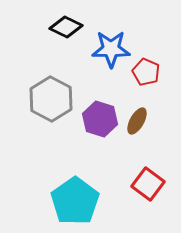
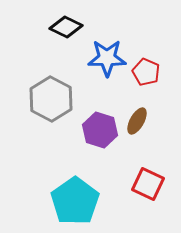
blue star: moved 4 px left, 9 px down
purple hexagon: moved 11 px down
red square: rotated 12 degrees counterclockwise
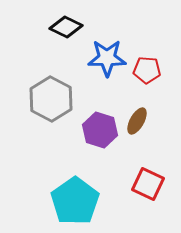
red pentagon: moved 1 px right, 2 px up; rotated 20 degrees counterclockwise
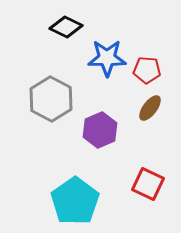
brown ellipse: moved 13 px right, 13 px up; rotated 8 degrees clockwise
purple hexagon: rotated 20 degrees clockwise
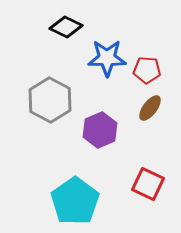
gray hexagon: moved 1 px left, 1 px down
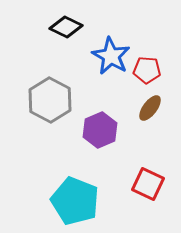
blue star: moved 4 px right, 2 px up; rotated 30 degrees clockwise
cyan pentagon: rotated 15 degrees counterclockwise
